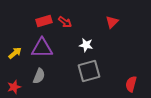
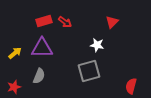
white star: moved 11 px right
red semicircle: moved 2 px down
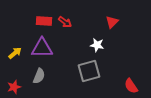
red rectangle: rotated 21 degrees clockwise
red semicircle: rotated 49 degrees counterclockwise
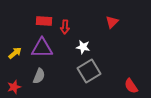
red arrow: moved 5 px down; rotated 56 degrees clockwise
white star: moved 14 px left, 2 px down
gray square: rotated 15 degrees counterclockwise
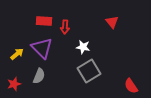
red triangle: rotated 24 degrees counterclockwise
purple triangle: rotated 45 degrees clockwise
yellow arrow: moved 2 px right, 1 px down
red star: moved 3 px up
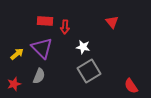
red rectangle: moved 1 px right
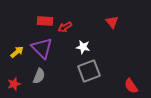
red arrow: rotated 56 degrees clockwise
yellow arrow: moved 2 px up
gray square: rotated 10 degrees clockwise
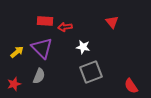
red arrow: rotated 24 degrees clockwise
gray square: moved 2 px right, 1 px down
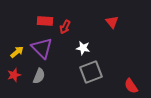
red arrow: rotated 56 degrees counterclockwise
white star: moved 1 px down
red star: moved 9 px up
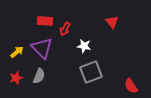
red arrow: moved 2 px down
white star: moved 1 px right, 2 px up
red star: moved 2 px right, 3 px down
